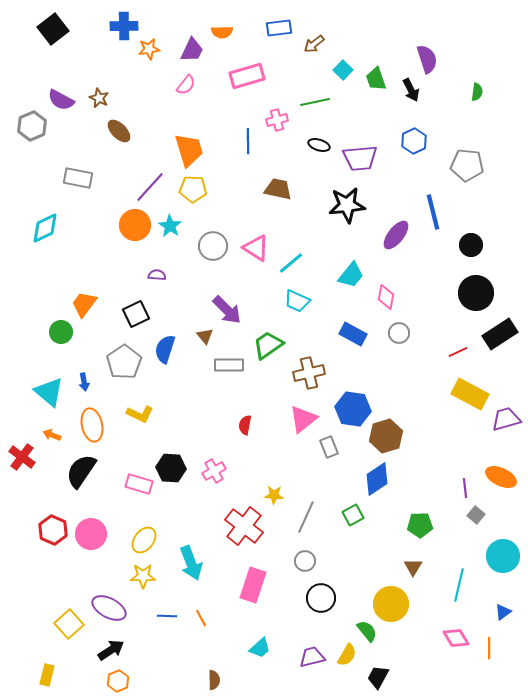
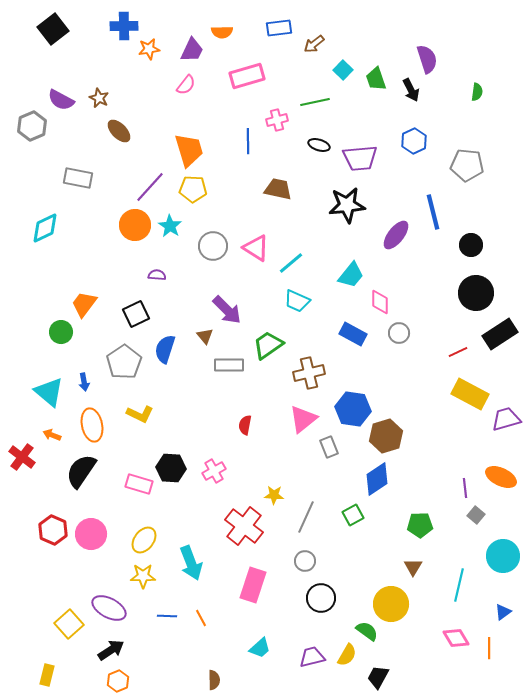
pink diamond at (386, 297): moved 6 px left, 5 px down; rotated 10 degrees counterclockwise
green semicircle at (367, 631): rotated 15 degrees counterclockwise
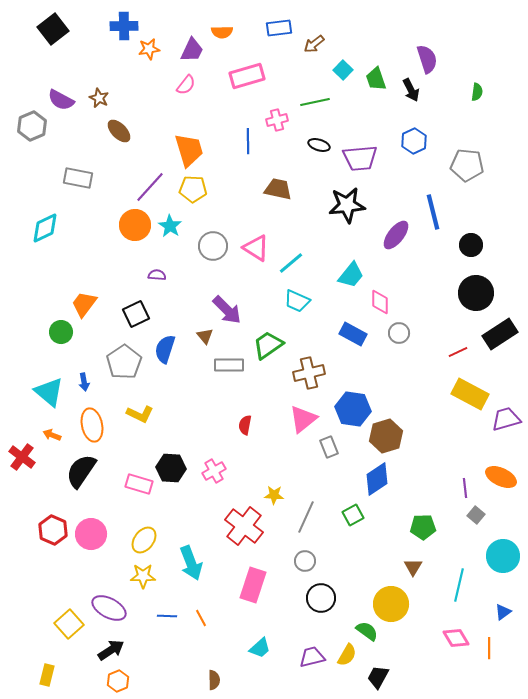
green pentagon at (420, 525): moved 3 px right, 2 px down
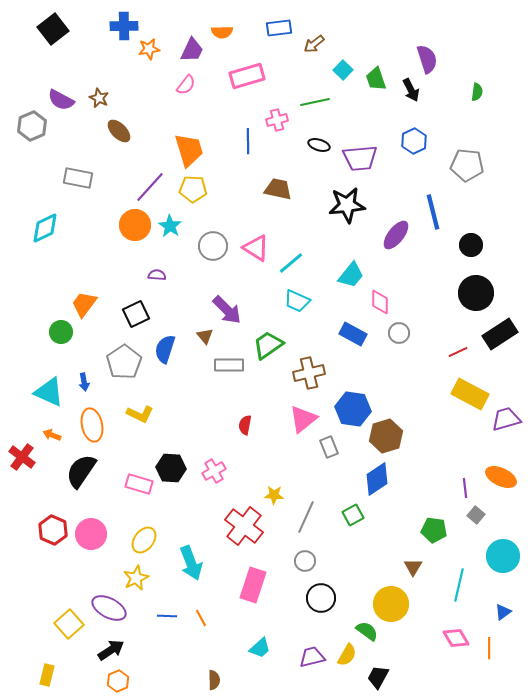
cyan triangle at (49, 392): rotated 16 degrees counterclockwise
green pentagon at (423, 527): moved 11 px right, 3 px down; rotated 10 degrees clockwise
yellow star at (143, 576): moved 7 px left, 2 px down; rotated 25 degrees counterclockwise
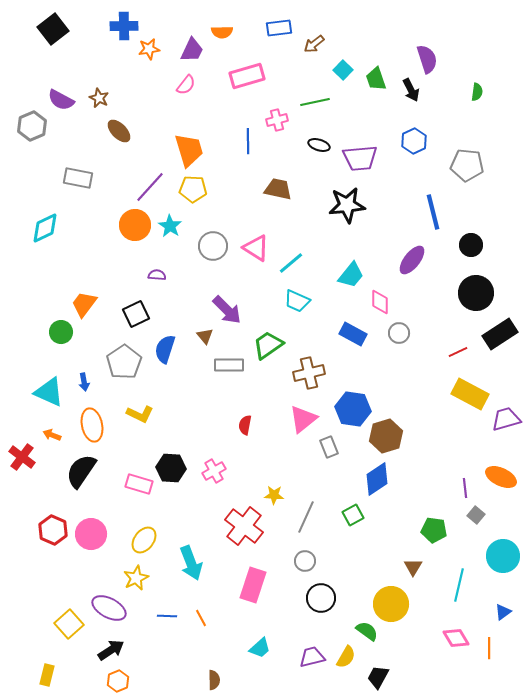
purple ellipse at (396, 235): moved 16 px right, 25 px down
yellow semicircle at (347, 655): moved 1 px left, 2 px down
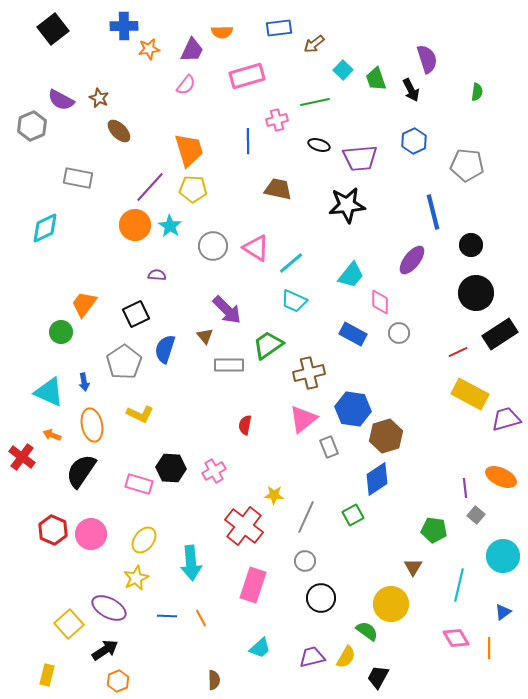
cyan trapezoid at (297, 301): moved 3 px left
cyan arrow at (191, 563): rotated 16 degrees clockwise
black arrow at (111, 650): moved 6 px left
